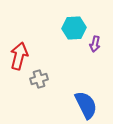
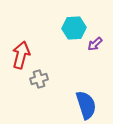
purple arrow: rotated 35 degrees clockwise
red arrow: moved 2 px right, 1 px up
blue semicircle: rotated 8 degrees clockwise
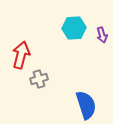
purple arrow: moved 7 px right, 9 px up; rotated 63 degrees counterclockwise
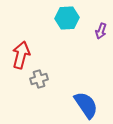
cyan hexagon: moved 7 px left, 10 px up
purple arrow: moved 1 px left, 4 px up; rotated 35 degrees clockwise
blue semicircle: rotated 16 degrees counterclockwise
